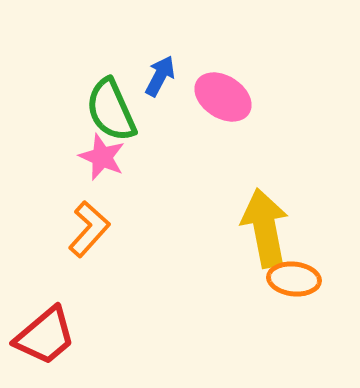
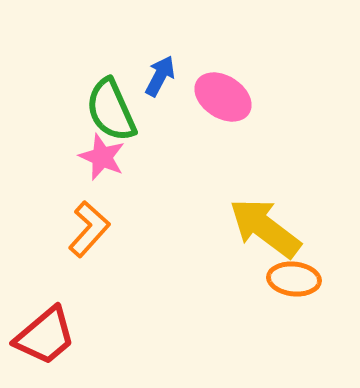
yellow arrow: rotated 42 degrees counterclockwise
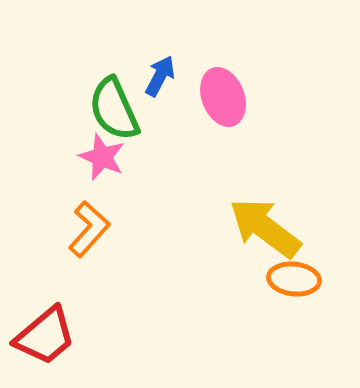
pink ellipse: rotated 36 degrees clockwise
green semicircle: moved 3 px right, 1 px up
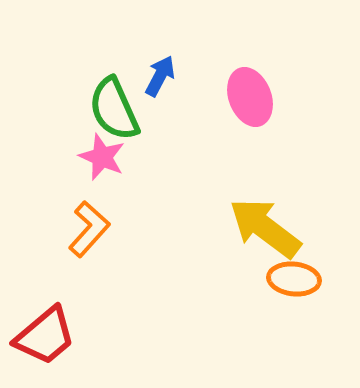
pink ellipse: moved 27 px right
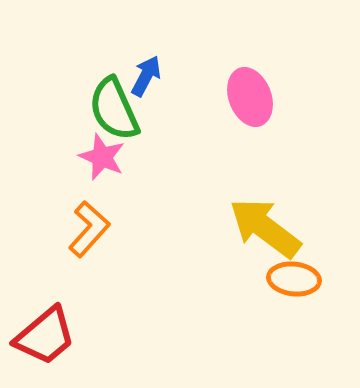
blue arrow: moved 14 px left
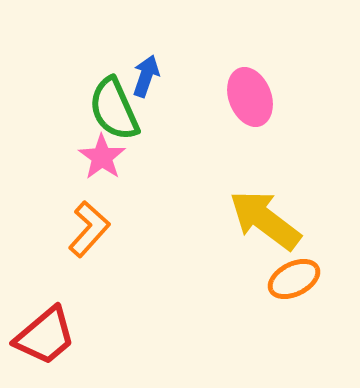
blue arrow: rotated 9 degrees counterclockwise
pink star: rotated 12 degrees clockwise
yellow arrow: moved 8 px up
orange ellipse: rotated 33 degrees counterclockwise
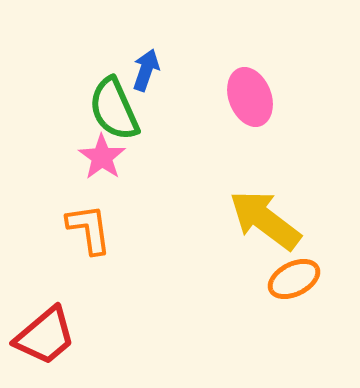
blue arrow: moved 6 px up
orange L-shape: rotated 50 degrees counterclockwise
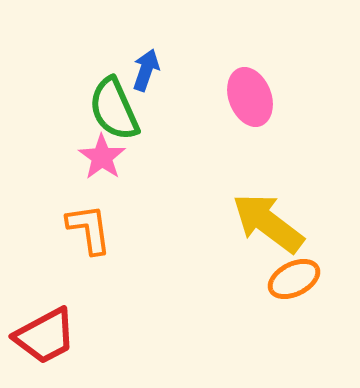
yellow arrow: moved 3 px right, 3 px down
red trapezoid: rotated 12 degrees clockwise
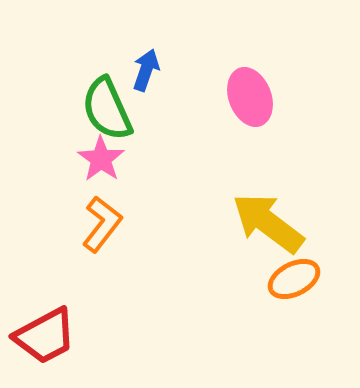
green semicircle: moved 7 px left
pink star: moved 1 px left, 2 px down
orange L-shape: moved 13 px right, 5 px up; rotated 46 degrees clockwise
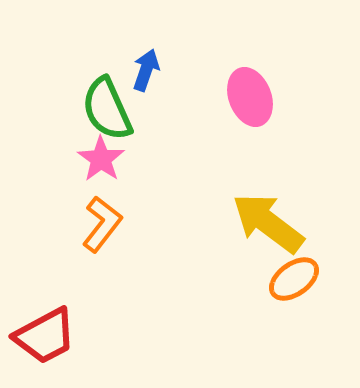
orange ellipse: rotated 9 degrees counterclockwise
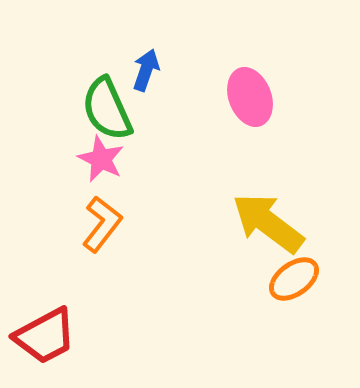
pink star: rotated 9 degrees counterclockwise
